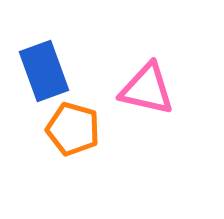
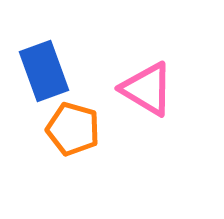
pink triangle: rotated 18 degrees clockwise
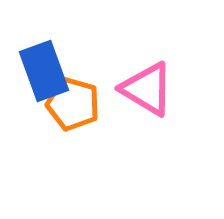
orange pentagon: moved 25 px up
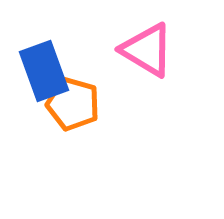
pink triangle: moved 39 px up
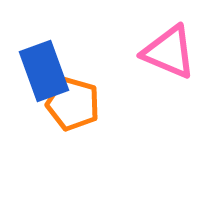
pink triangle: moved 22 px right, 2 px down; rotated 8 degrees counterclockwise
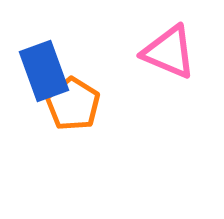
orange pentagon: rotated 16 degrees clockwise
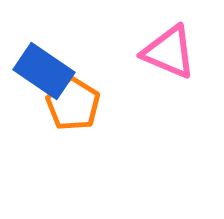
blue rectangle: rotated 36 degrees counterclockwise
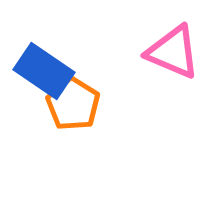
pink triangle: moved 4 px right
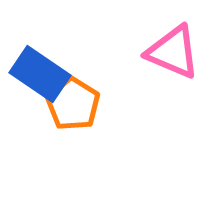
blue rectangle: moved 4 px left, 3 px down
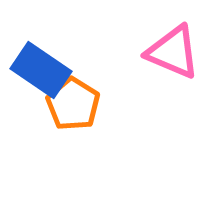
blue rectangle: moved 1 px right, 4 px up
